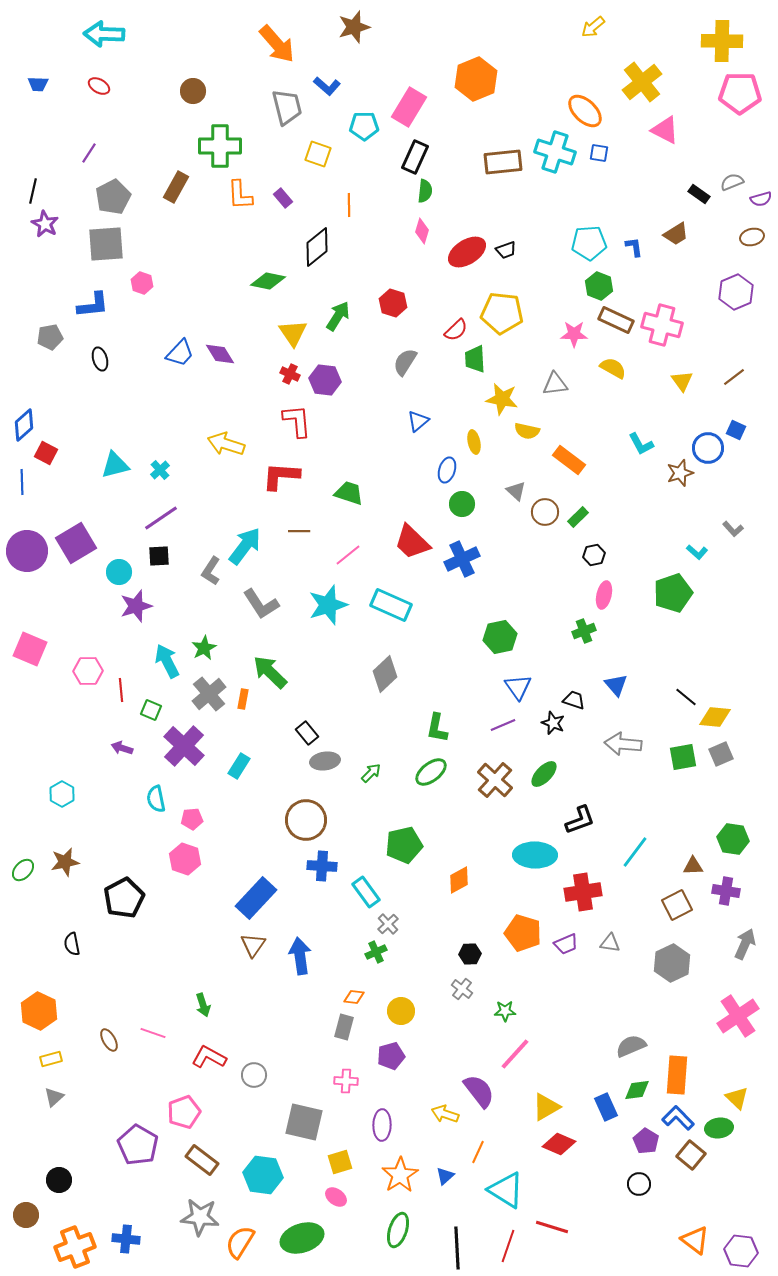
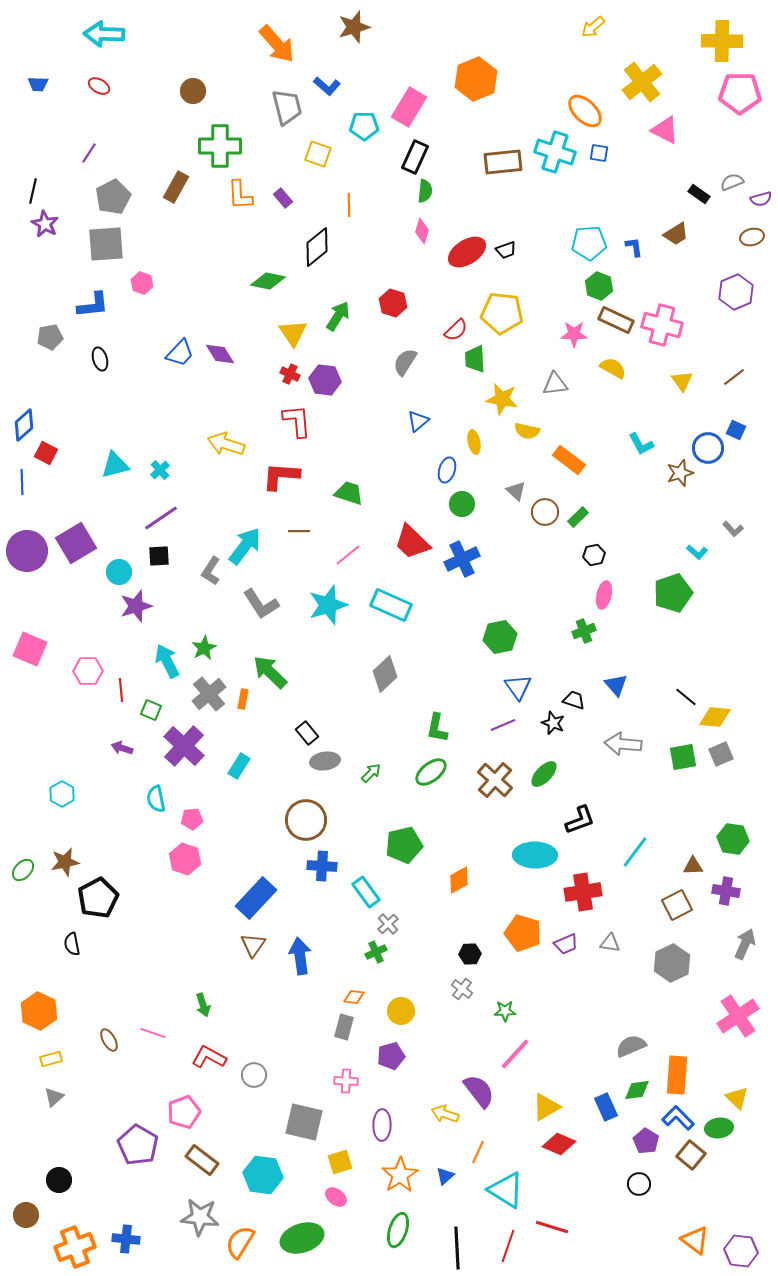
black pentagon at (124, 898): moved 26 px left
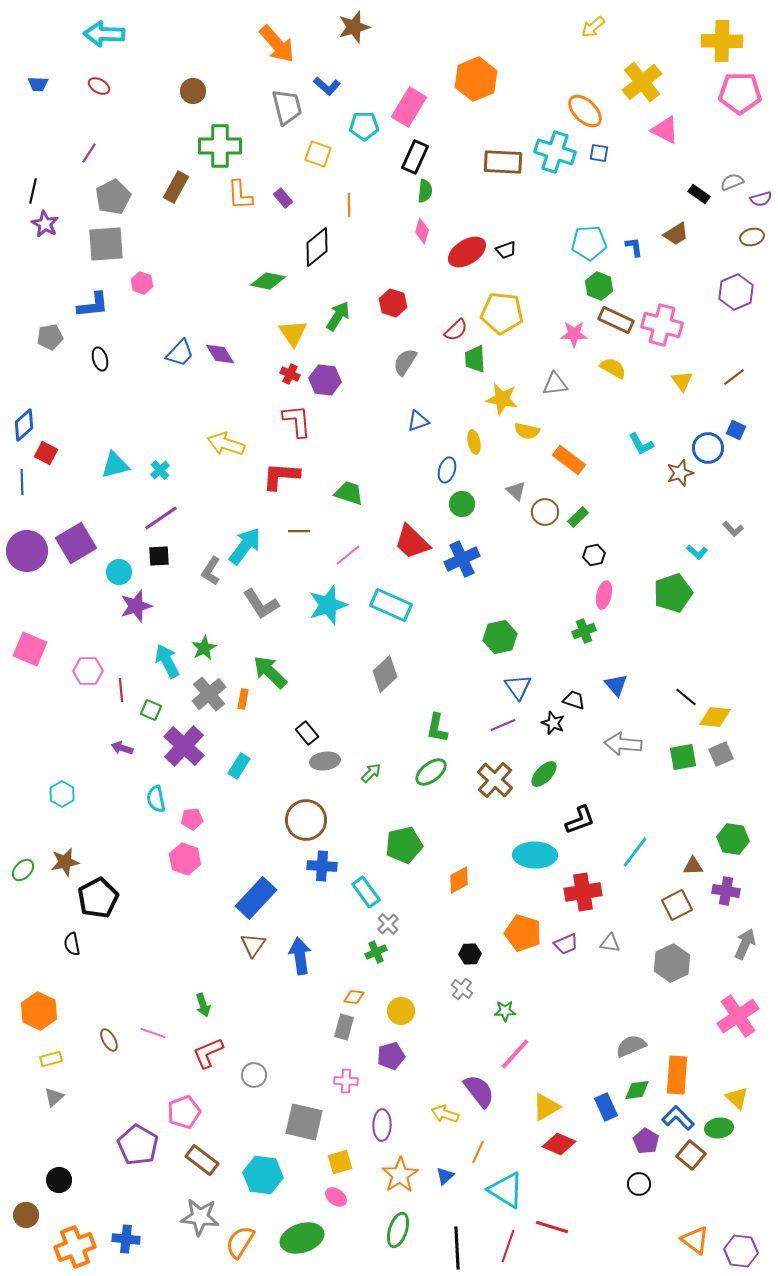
brown rectangle at (503, 162): rotated 9 degrees clockwise
blue triangle at (418, 421): rotated 20 degrees clockwise
red L-shape at (209, 1057): moved 1 px left, 4 px up; rotated 52 degrees counterclockwise
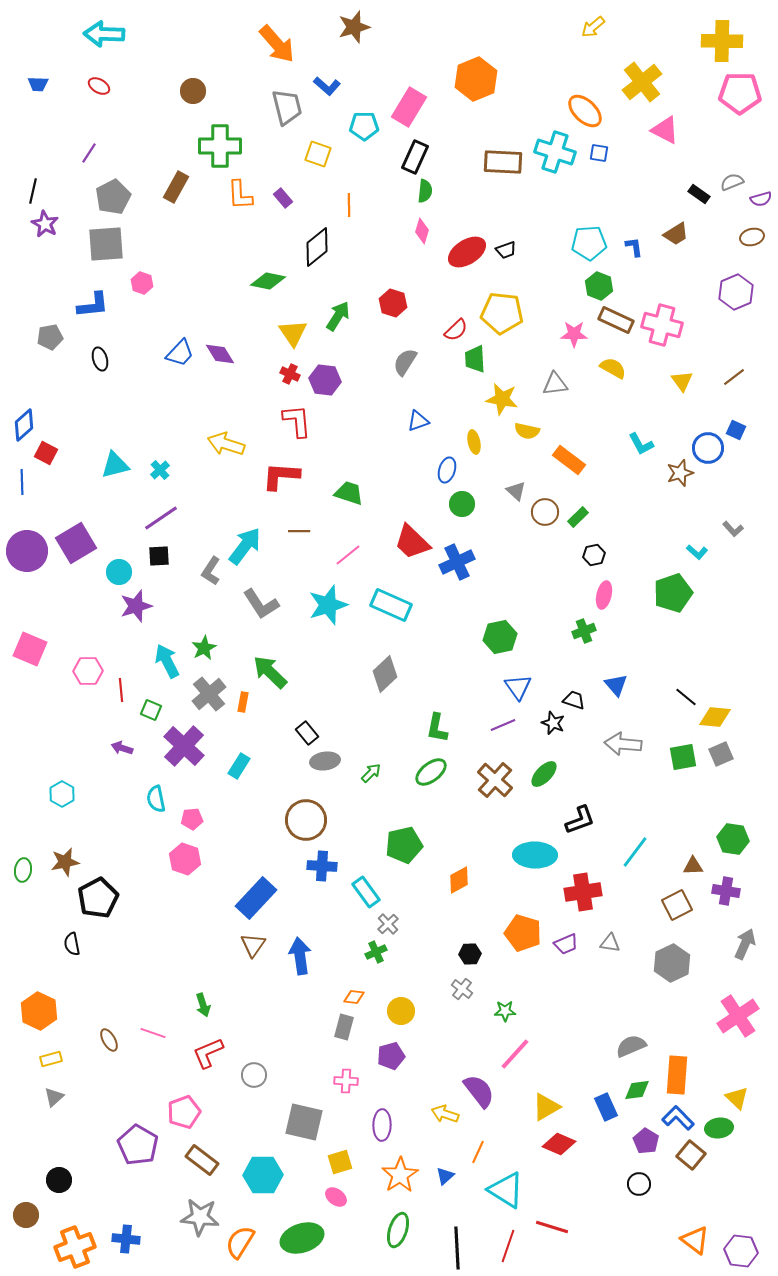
blue cross at (462, 559): moved 5 px left, 3 px down
orange rectangle at (243, 699): moved 3 px down
green ellipse at (23, 870): rotated 35 degrees counterclockwise
cyan hexagon at (263, 1175): rotated 9 degrees counterclockwise
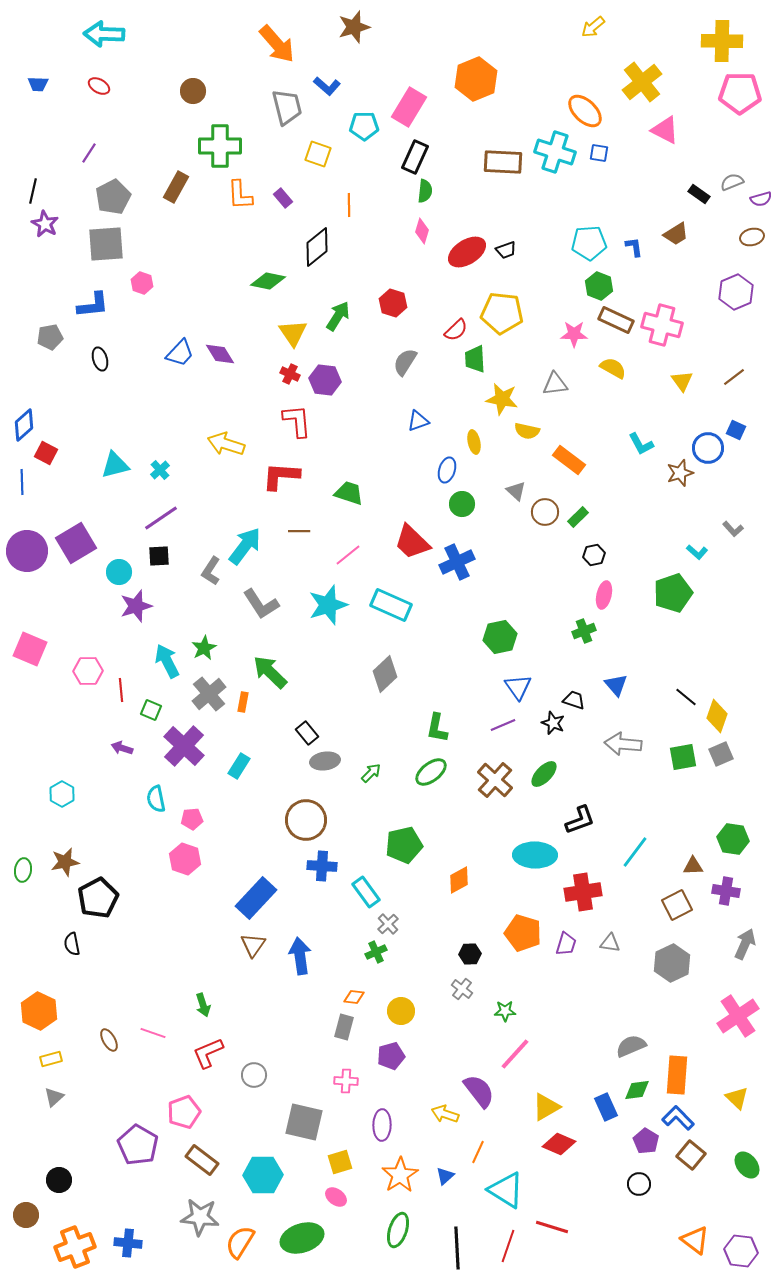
yellow diamond at (715, 717): moved 2 px right, 1 px up; rotated 76 degrees counterclockwise
purple trapezoid at (566, 944): rotated 50 degrees counterclockwise
green ellipse at (719, 1128): moved 28 px right, 37 px down; rotated 60 degrees clockwise
blue cross at (126, 1239): moved 2 px right, 4 px down
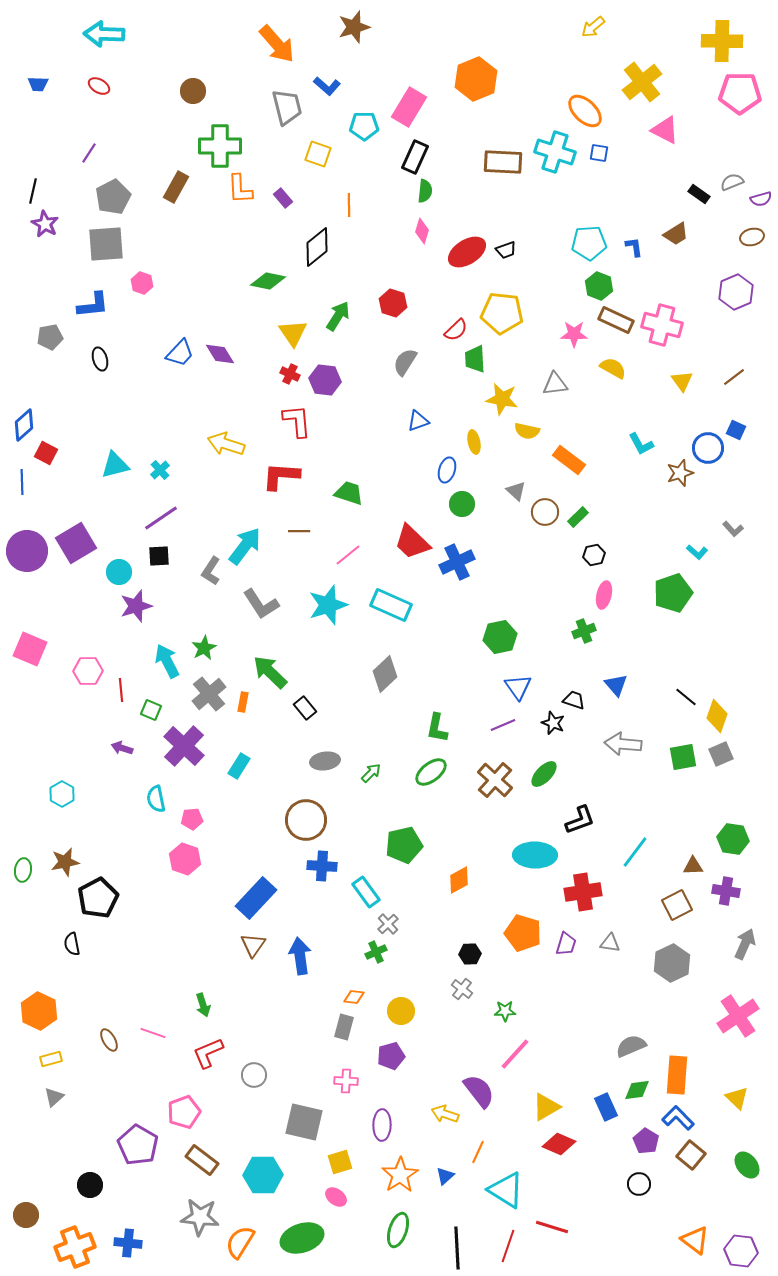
orange L-shape at (240, 195): moved 6 px up
black rectangle at (307, 733): moved 2 px left, 25 px up
black circle at (59, 1180): moved 31 px right, 5 px down
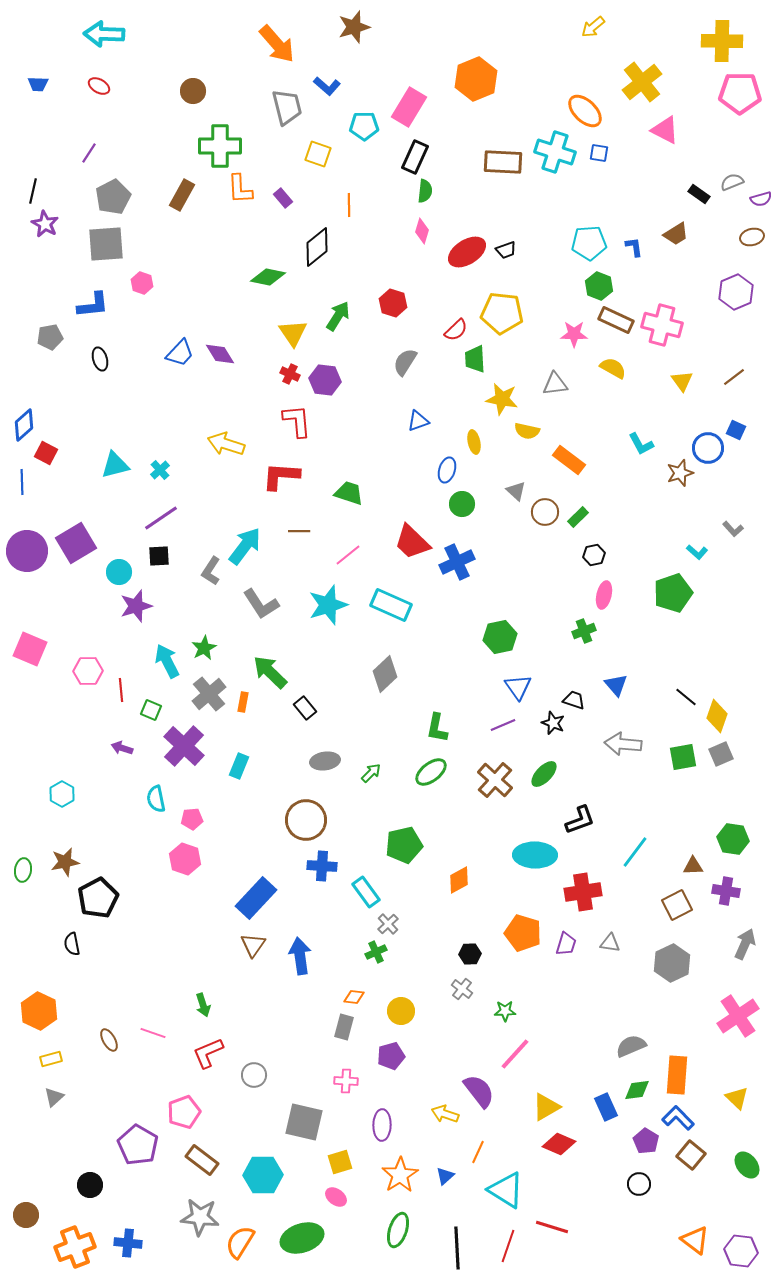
brown rectangle at (176, 187): moved 6 px right, 8 px down
green diamond at (268, 281): moved 4 px up
cyan rectangle at (239, 766): rotated 10 degrees counterclockwise
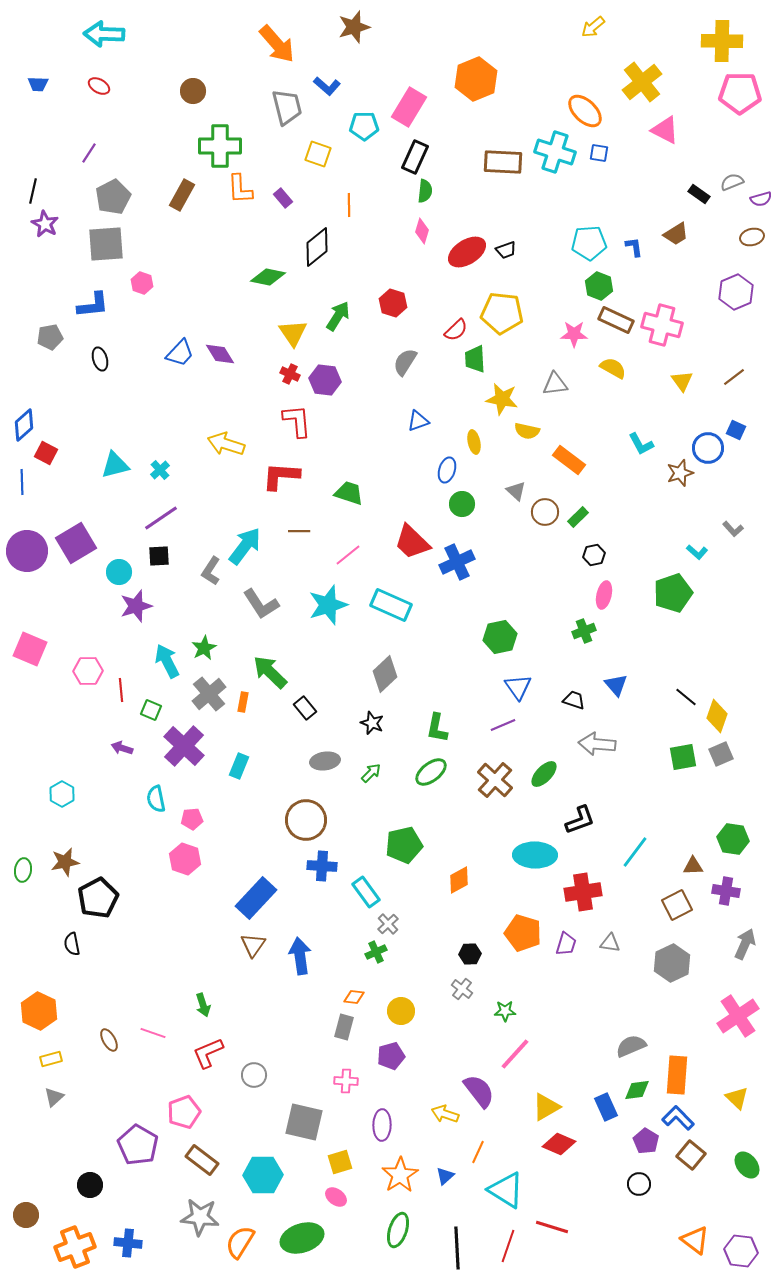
black star at (553, 723): moved 181 px left
gray arrow at (623, 744): moved 26 px left
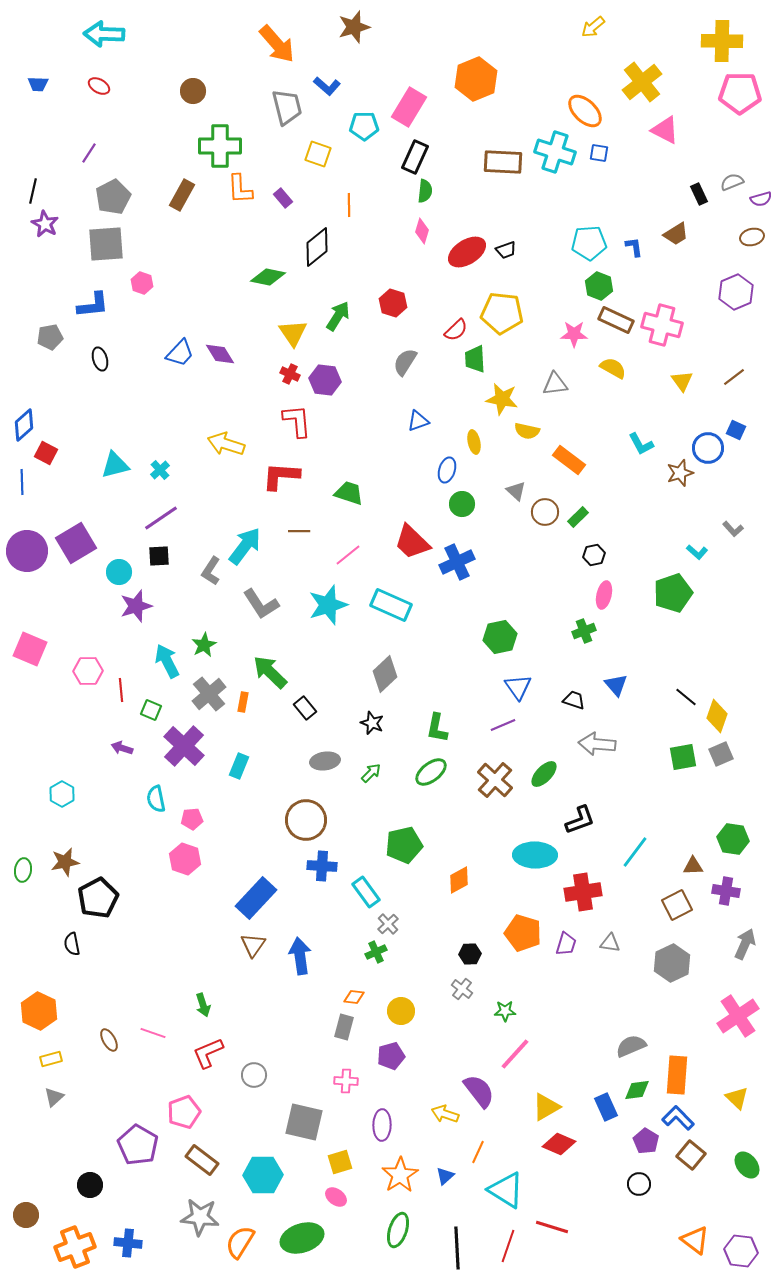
black rectangle at (699, 194): rotated 30 degrees clockwise
green star at (204, 648): moved 3 px up
